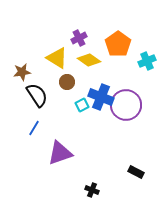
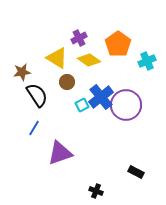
blue cross: rotated 30 degrees clockwise
black cross: moved 4 px right, 1 px down
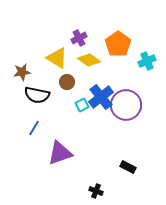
black semicircle: rotated 135 degrees clockwise
black rectangle: moved 8 px left, 5 px up
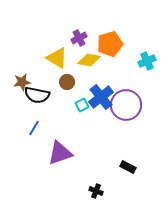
orange pentagon: moved 8 px left; rotated 20 degrees clockwise
yellow diamond: rotated 25 degrees counterclockwise
brown star: moved 10 px down
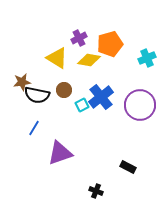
cyan cross: moved 3 px up
brown circle: moved 3 px left, 8 px down
purple circle: moved 14 px right
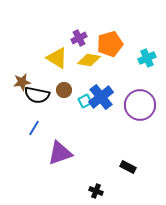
cyan square: moved 3 px right, 4 px up
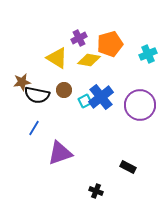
cyan cross: moved 1 px right, 4 px up
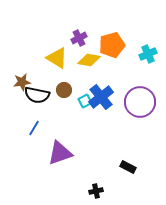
orange pentagon: moved 2 px right, 1 px down
purple circle: moved 3 px up
black cross: rotated 32 degrees counterclockwise
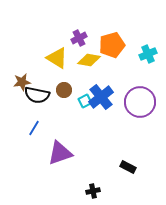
black cross: moved 3 px left
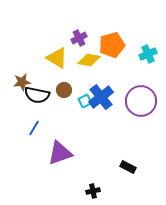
purple circle: moved 1 px right, 1 px up
